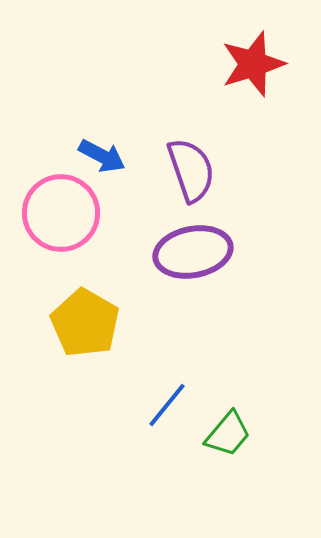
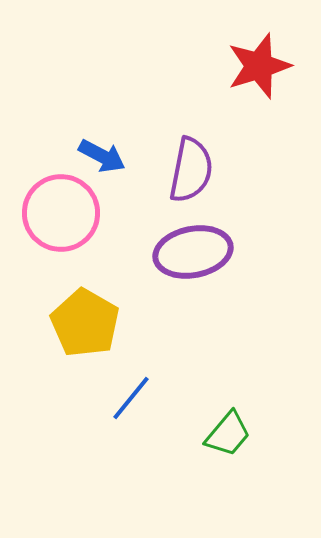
red star: moved 6 px right, 2 px down
purple semicircle: rotated 30 degrees clockwise
blue line: moved 36 px left, 7 px up
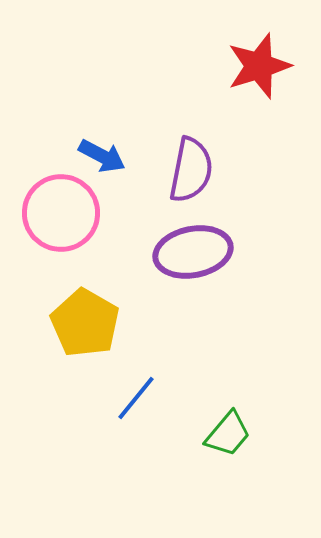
blue line: moved 5 px right
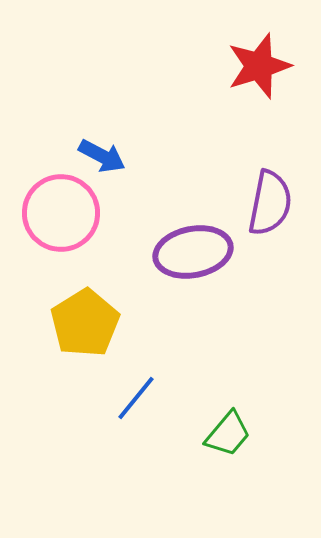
purple semicircle: moved 79 px right, 33 px down
yellow pentagon: rotated 10 degrees clockwise
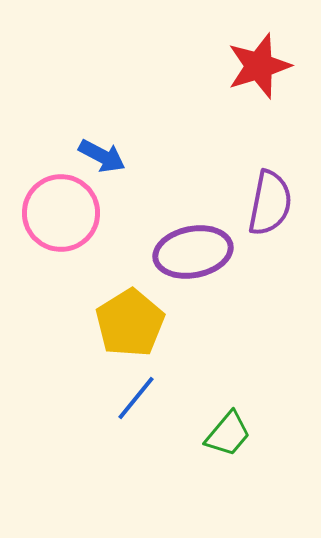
yellow pentagon: moved 45 px right
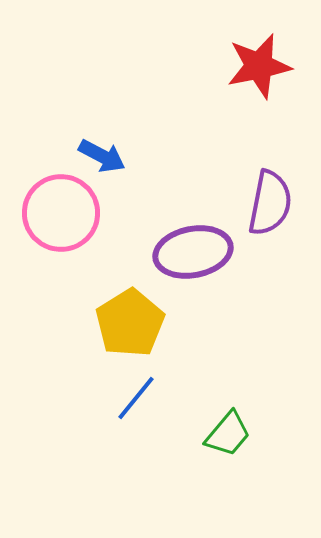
red star: rotated 6 degrees clockwise
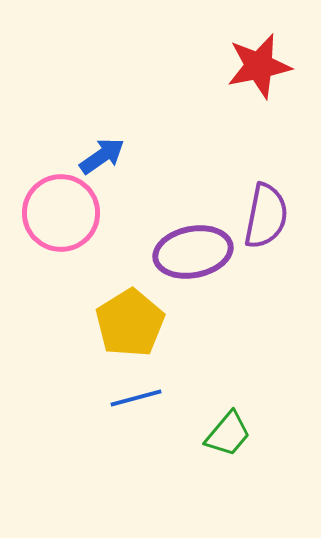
blue arrow: rotated 63 degrees counterclockwise
purple semicircle: moved 4 px left, 13 px down
blue line: rotated 36 degrees clockwise
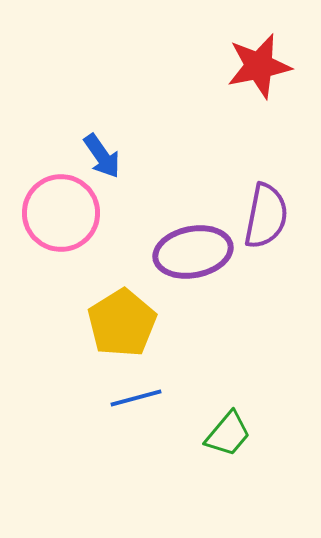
blue arrow: rotated 90 degrees clockwise
yellow pentagon: moved 8 px left
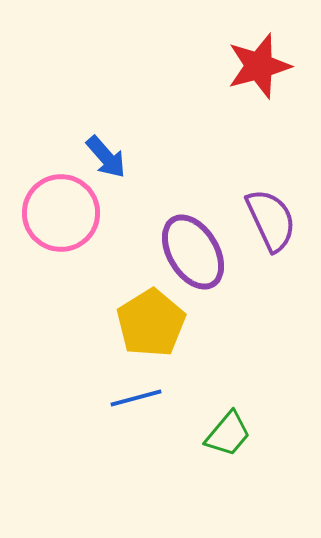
red star: rotated 4 degrees counterclockwise
blue arrow: moved 4 px right, 1 px down; rotated 6 degrees counterclockwise
purple semicircle: moved 5 px right, 4 px down; rotated 36 degrees counterclockwise
purple ellipse: rotated 70 degrees clockwise
yellow pentagon: moved 29 px right
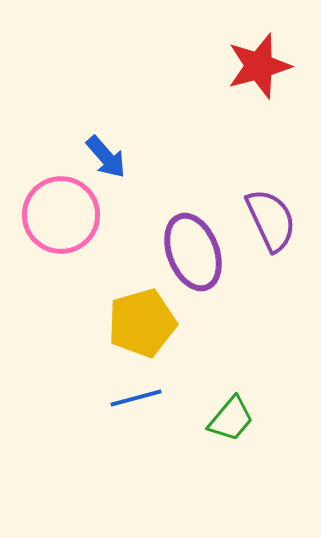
pink circle: moved 2 px down
purple ellipse: rotated 10 degrees clockwise
yellow pentagon: moved 9 px left; rotated 16 degrees clockwise
green trapezoid: moved 3 px right, 15 px up
